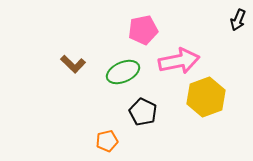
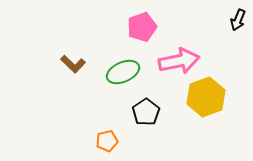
pink pentagon: moved 1 px left, 3 px up; rotated 8 degrees counterclockwise
black pentagon: moved 3 px right; rotated 12 degrees clockwise
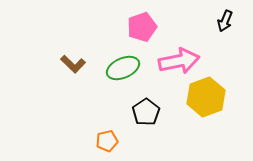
black arrow: moved 13 px left, 1 px down
green ellipse: moved 4 px up
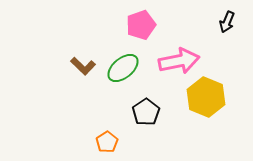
black arrow: moved 2 px right, 1 px down
pink pentagon: moved 1 px left, 2 px up
brown L-shape: moved 10 px right, 2 px down
green ellipse: rotated 16 degrees counterclockwise
yellow hexagon: rotated 18 degrees counterclockwise
orange pentagon: moved 1 px down; rotated 20 degrees counterclockwise
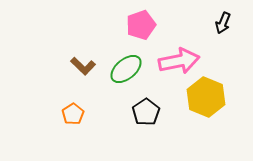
black arrow: moved 4 px left, 1 px down
green ellipse: moved 3 px right, 1 px down
orange pentagon: moved 34 px left, 28 px up
